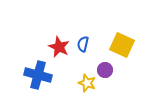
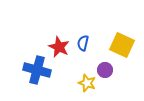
blue semicircle: moved 1 px up
blue cross: moved 1 px left, 5 px up
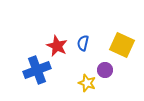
red star: moved 2 px left, 1 px up
blue cross: rotated 36 degrees counterclockwise
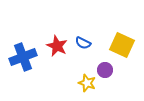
blue semicircle: rotated 77 degrees counterclockwise
blue cross: moved 14 px left, 13 px up
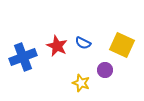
yellow star: moved 6 px left
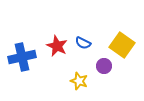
yellow square: rotated 10 degrees clockwise
blue cross: moved 1 px left; rotated 8 degrees clockwise
purple circle: moved 1 px left, 4 px up
yellow star: moved 2 px left, 2 px up
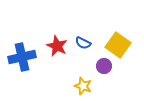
yellow square: moved 4 px left
yellow star: moved 4 px right, 5 px down
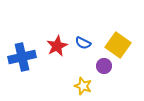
red star: rotated 20 degrees clockwise
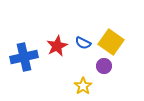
yellow square: moved 7 px left, 3 px up
blue cross: moved 2 px right
yellow star: rotated 18 degrees clockwise
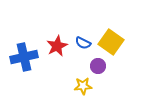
purple circle: moved 6 px left
yellow star: rotated 30 degrees clockwise
